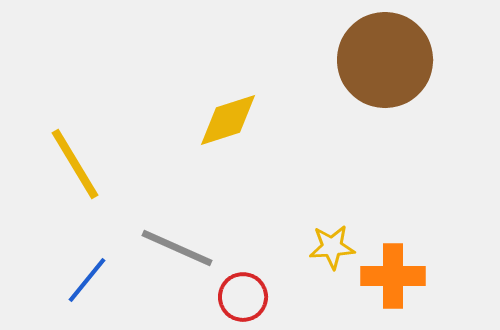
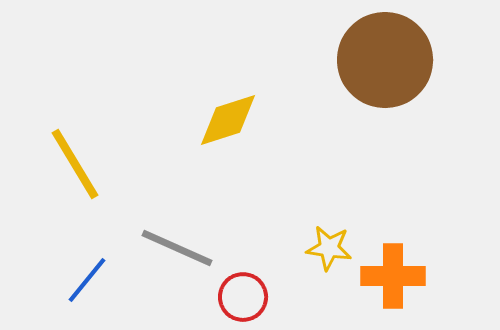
yellow star: moved 3 px left, 1 px down; rotated 12 degrees clockwise
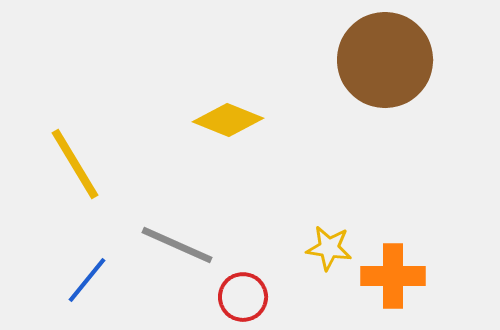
yellow diamond: rotated 40 degrees clockwise
gray line: moved 3 px up
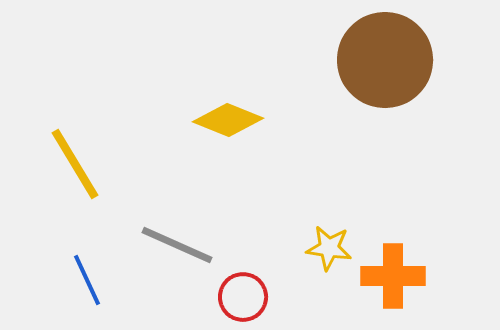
blue line: rotated 64 degrees counterclockwise
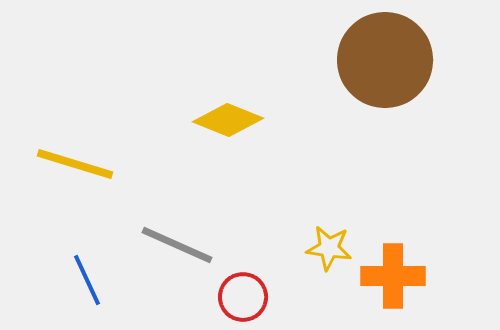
yellow line: rotated 42 degrees counterclockwise
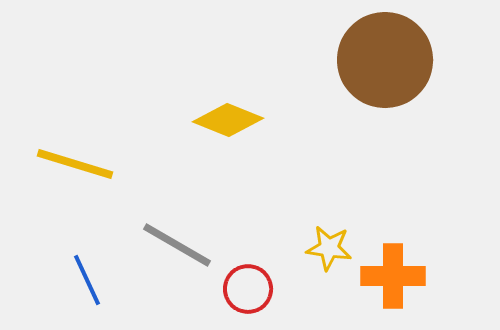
gray line: rotated 6 degrees clockwise
red circle: moved 5 px right, 8 px up
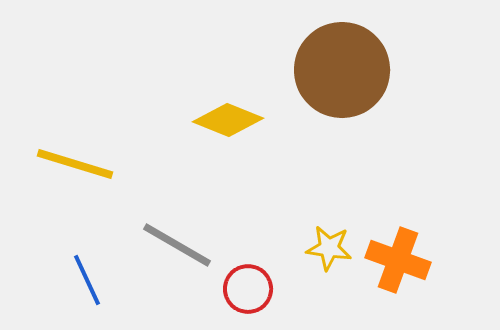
brown circle: moved 43 px left, 10 px down
orange cross: moved 5 px right, 16 px up; rotated 20 degrees clockwise
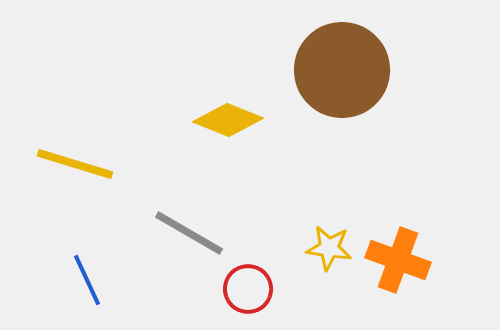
gray line: moved 12 px right, 12 px up
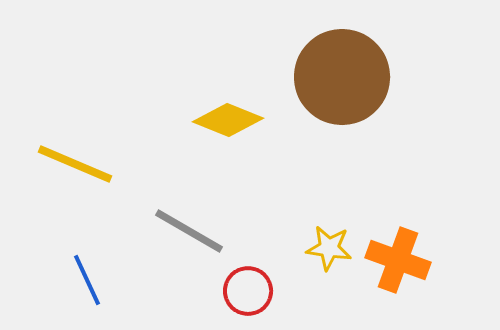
brown circle: moved 7 px down
yellow line: rotated 6 degrees clockwise
gray line: moved 2 px up
red circle: moved 2 px down
